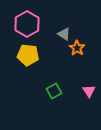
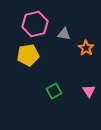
pink hexagon: moved 8 px right; rotated 15 degrees clockwise
gray triangle: rotated 24 degrees counterclockwise
orange star: moved 9 px right
yellow pentagon: rotated 15 degrees counterclockwise
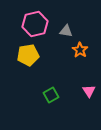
gray triangle: moved 2 px right, 3 px up
orange star: moved 6 px left, 2 px down
green square: moved 3 px left, 4 px down
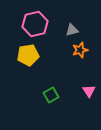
gray triangle: moved 6 px right, 1 px up; rotated 24 degrees counterclockwise
orange star: rotated 21 degrees clockwise
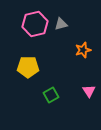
gray triangle: moved 11 px left, 6 px up
orange star: moved 3 px right
yellow pentagon: moved 12 px down; rotated 10 degrees clockwise
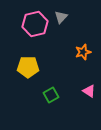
gray triangle: moved 7 px up; rotated 32 degrees counterclockwise
orange star: moved 2 px down
pink triangle: rotated 24 degrees counterclockwise
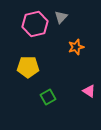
orange star: moved 7 px left, 5 px up
green square: moved 3 px left, 2 px down
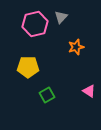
green square: moved 1 px left, 2 px up
